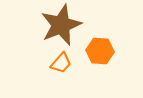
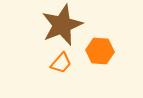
brown star: moved 1 px right
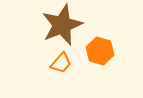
orange hexagon: rotated 12 degrees clockwise
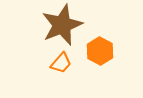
orange hexagon: rotated 12 degrees clockwise
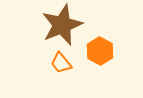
orange trapezoid: rotated 100 degrees clockwise
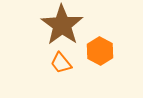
brown star: rotated 15 degrees counterclockwise
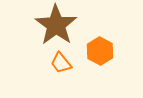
brown star: moved 6 px left
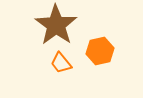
orange hexagon: rotated 20 degrees clockwise
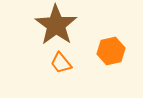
orange hexagon: moved 11 px right
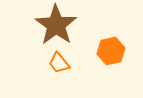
orange trapezoid: moved 2 px left
